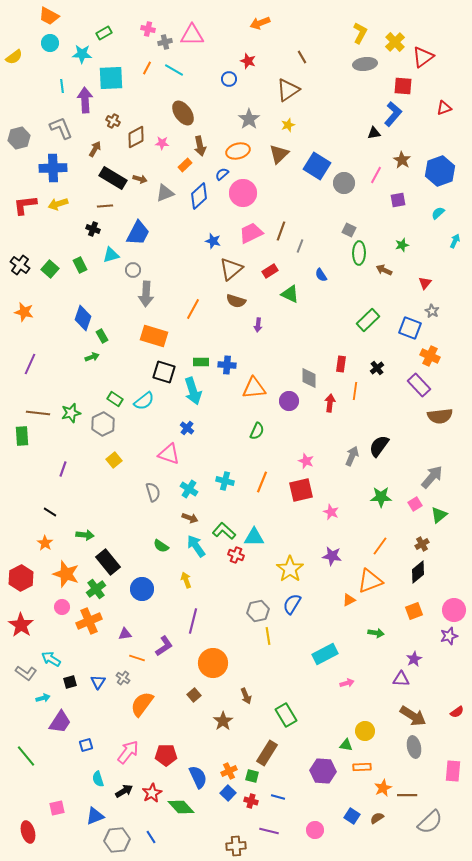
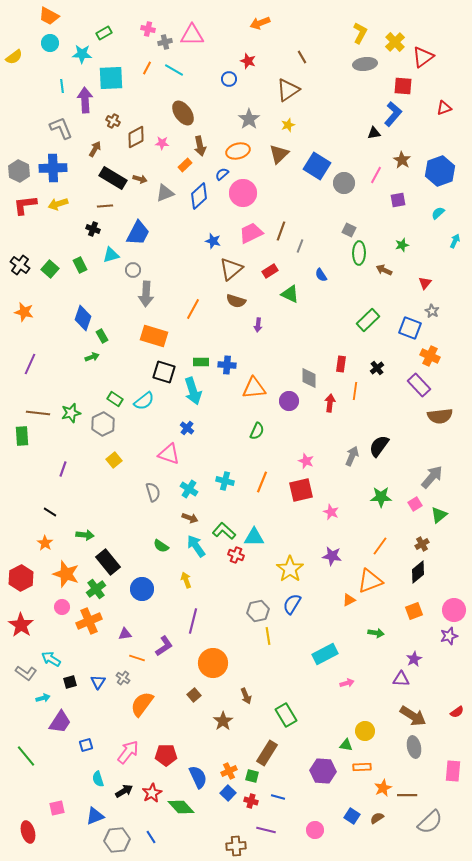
gray hexagon at (19, 138): moved 33 px down; rotated 20 degrees counterclockwise
purple line at (269, 831): moved 3 px left, 1 px up
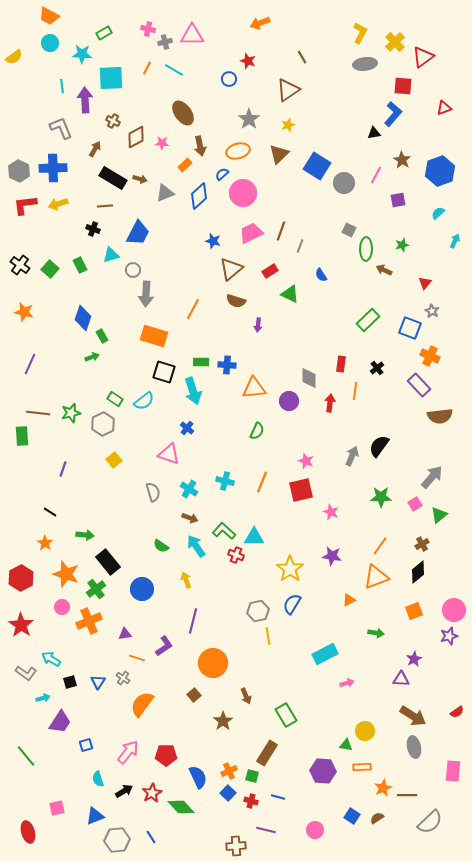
green ellipse at (359, 253): moved 7 px right, 4 px up
orange triangle at (370, 581): moved 6 px right, 4 px up
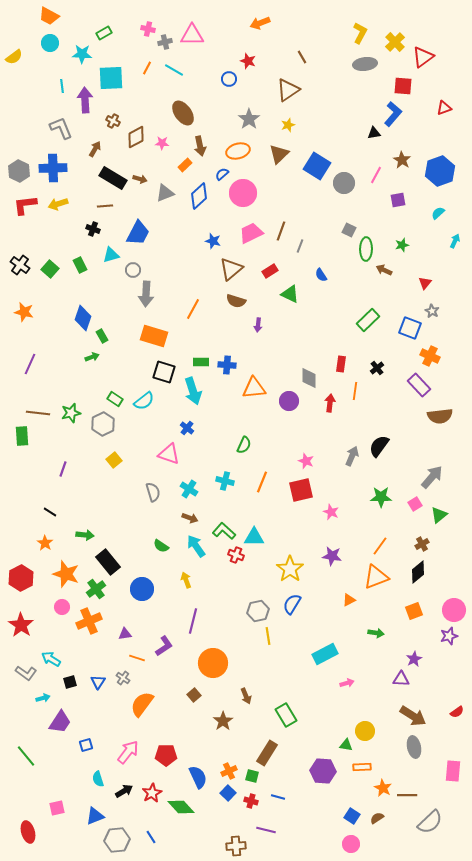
green semicircle at (257, 431): moved 13 px left, 14 px down
orange star at (383, 788): rotated 18 degrees counterclockwise
pink circle at (315, 830): moved 36 px right, 14 px down
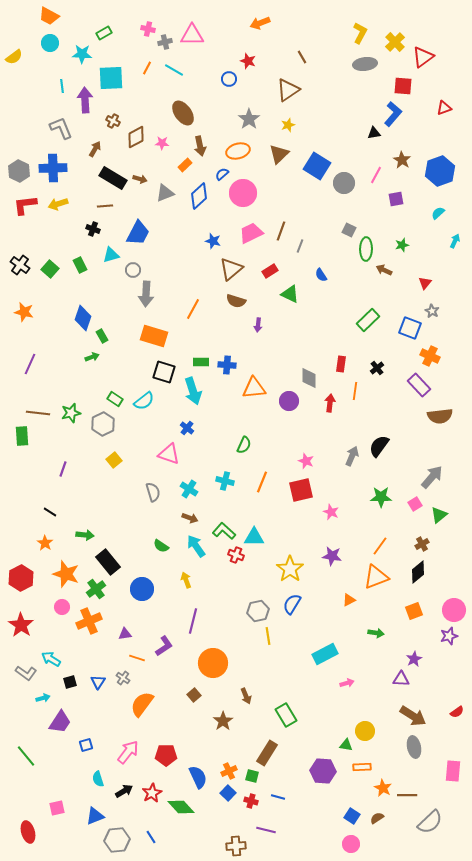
purple square at (398, 200): moved 2 px left, 1 px up
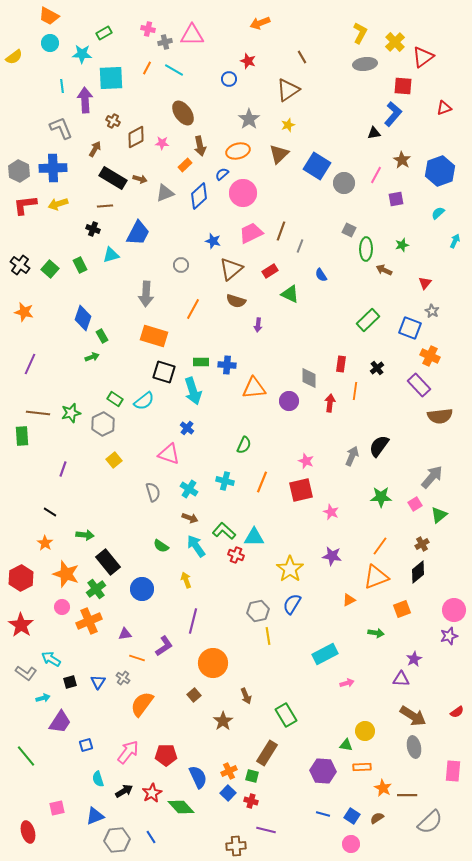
gray circle at (133, 270): moved 48 px right, 5 px up
orange square at (414, 611): moved 12 px left, 2 px up
blue line at (278, 797): moved 45 px right, 17 px down
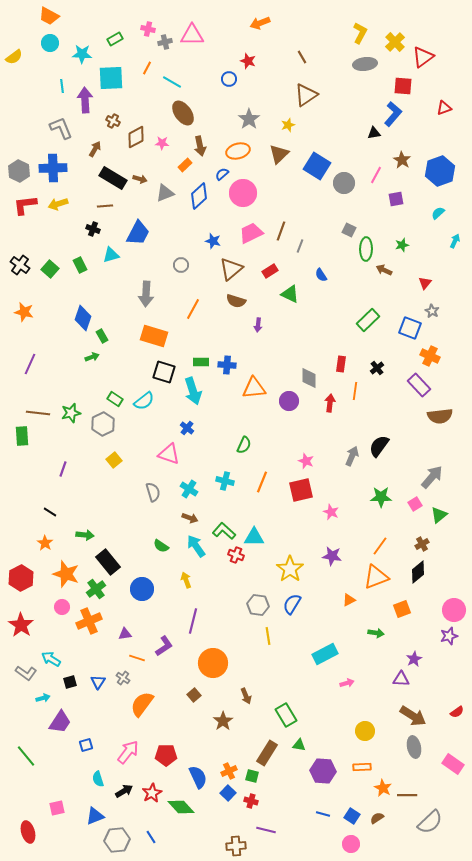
green rectangle at (104, 33): moved 11 px right, 6 px down
cyan line at (174, 70): moved 2 px left, 12 px down
brown triangle at (288, 90): moved 18 px right, 5 px down
gray hexagon at (258, 611): moved 6 px up; rotated 20 degrees clockwise
green triangle at (346, 745): moved 47 px left
pink rectangle at (453, 771): moved 7 px up; rotated 60 degrees counterclockwise
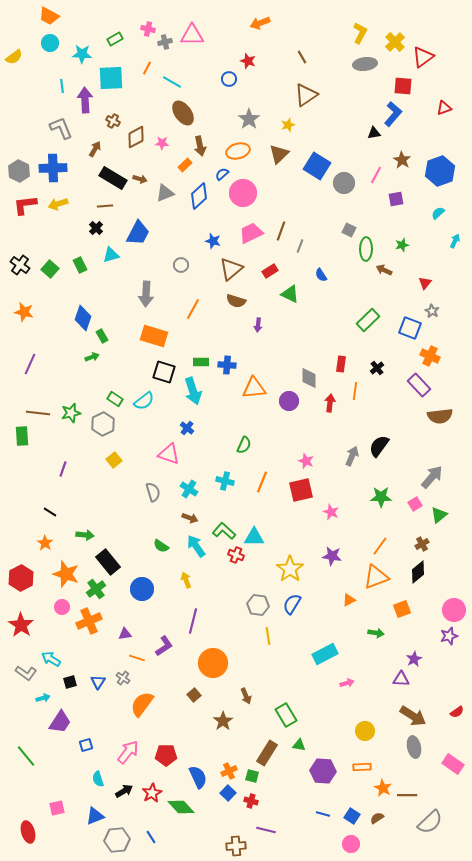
black cross at (93, 229): moved 3 px right, 1 px up; rotated 24 degrees clockwise
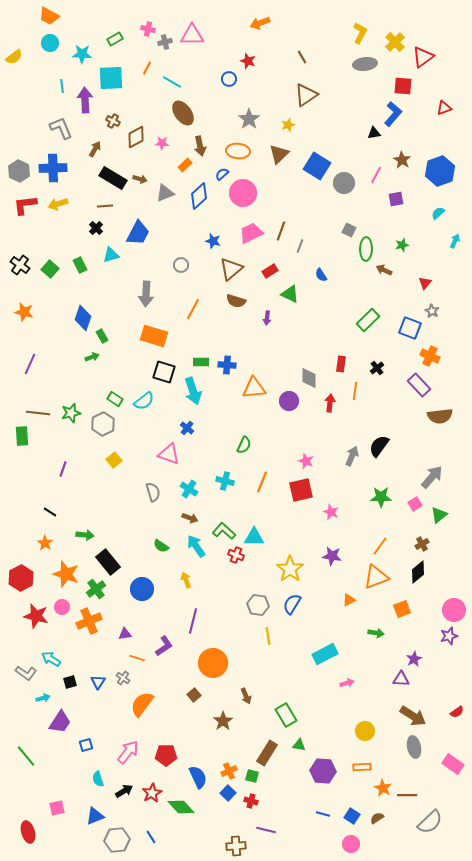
orange ellipse at (238, 151): rotated 20 degrees clockwise
purple arrow at (258, 325): moved 9 px right, 7 px up
red star at (21, 625): moved 15 px right, 9 px up; rotated 20 degrees counterclockwise
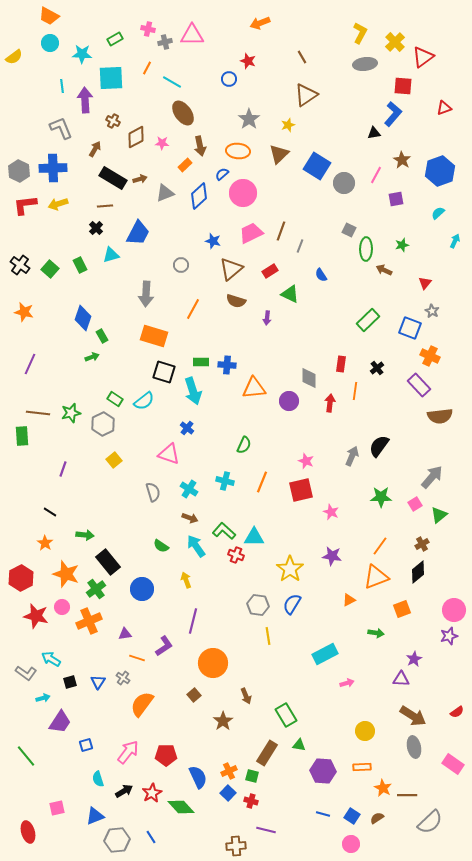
brown arrow at (140, 179): rotated 32 degrees counterclockwise
